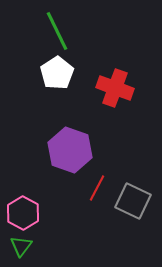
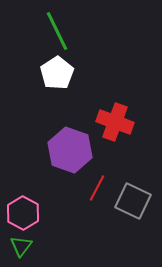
red cross: moved 34 px down
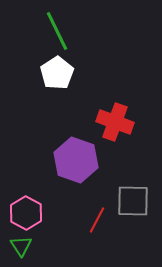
purple hexagon: moved 6 px right, 10 px down
red line: moved 32 px down
gray square: rotated 24 degrees counterclockwise
pink hexagon: moved 3 px right
green triangle: rotated 10 degrees counterclockwise
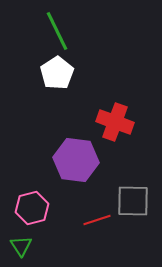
purple hexagon: rotated 12 degrees counterclockwise
pink hexagon: moved 6 px right, 5 px up; rotated 16 degrees clockwise
red line: rotated 44 degrees clockwise
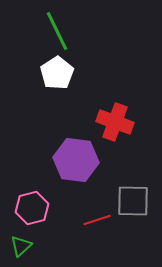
green triangle: rotated 20 degrees clockwise
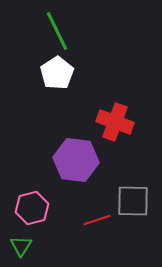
green triangle: rotated 15 degrees counterclockwise
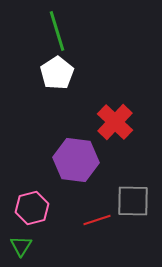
green line: rotated 9 degrees clockwise
red cross: rotated 24 degrees clockwise
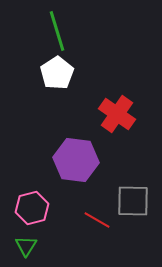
red cross: moved 2 px right, 8 px up; rotated 9 degrees counterclockwise
red line: rotated 48 degrees clockwise
green triangle: moved 5 px right
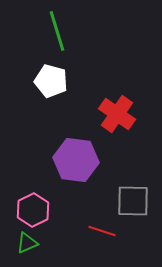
white pentagon: moved 6 px left, 8 px down; rotated 24 degrees counterclockwise
pink hexagon: moved 1 px right, 2 px down; rotated 12 degrees counterclockwise
red line: moved 5 px right, 11 px down; rotated 12 degrees counterclockwise
green triangle: moved 1 px right, 3 px up; rotated 35 degrees clockwise
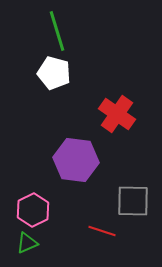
white pentagon: moved 3 px right, 8 px up
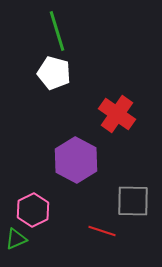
purple hexagon: rotated 21 degrees clockwise
green triangle: moved 11 px left, 4 px up
